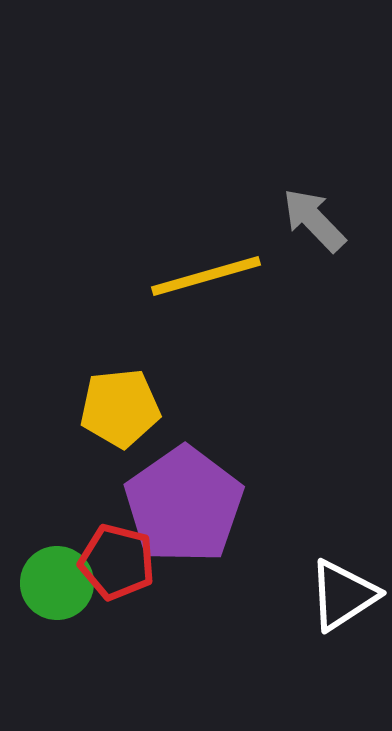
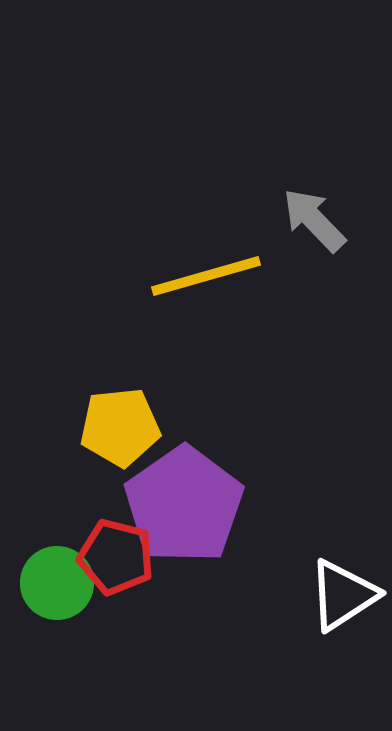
yellow pentagon: moved 19 px down
red pentagon: moved 1 px left, 5 px up
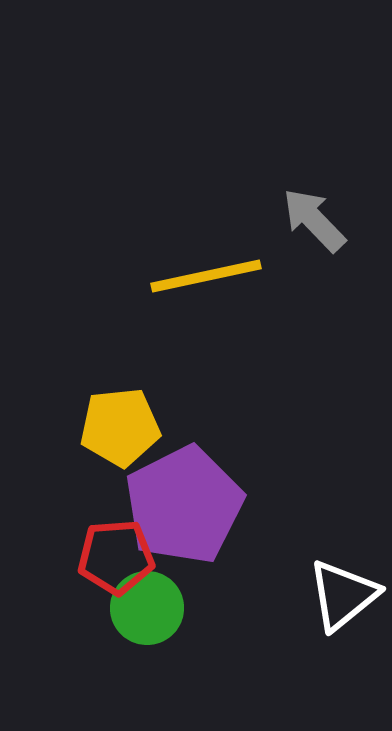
yellow line: rotated 4 degrees clockwise
purple pentagon: rotated 8 degrees clockwise
red pentagon: rotated 18 degrees counterclockwise
green circle: moved 90 px right, 25 px down
white triangle: rotated 6 degrees counterclockwise
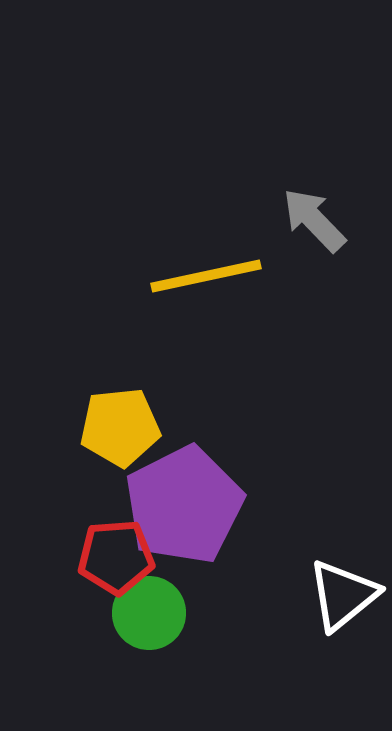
green circle: moved 2 px right, 5 px down
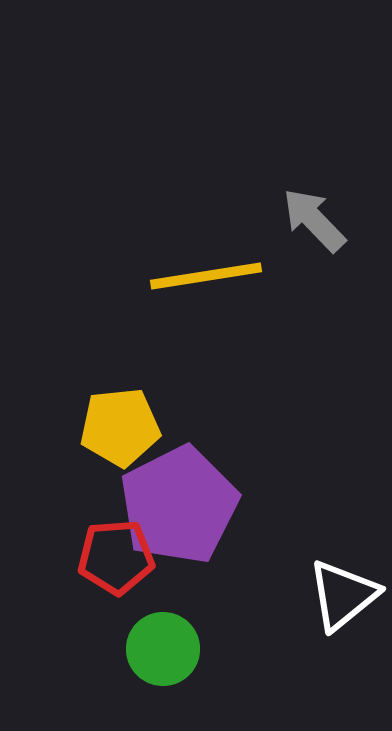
yellow line: rotated 3 degrees clockwise
purple pentagon: moved 5 px left
green circle: moved 14 px right, 36 px down
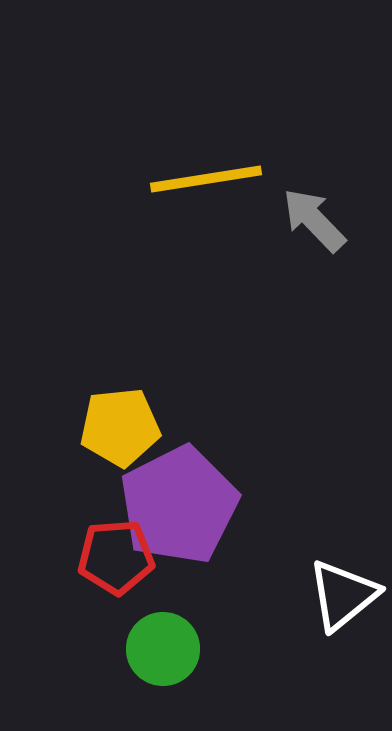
yellow line: moved 97 px up
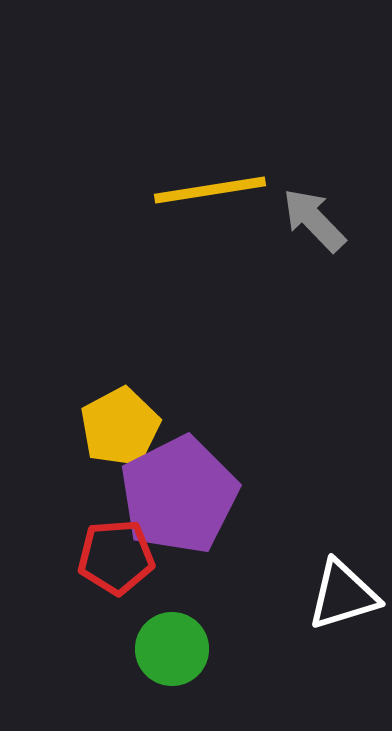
yellow line: moved 4 px right, 11 px down
yellow pentagon: rotated 22 degrees counterclockwise
purple pentagon: moved 10 px up
white triangle: rotated 22 degrees clockwise
green circle: moved 9 px right
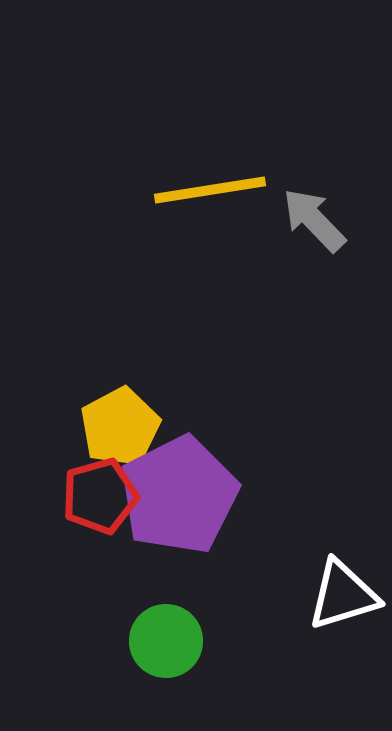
red pentagon: moved 16 px left, 61 px up; rotated 12 degrees counterclockwise
green circle: moved 6 px left, 8 px up
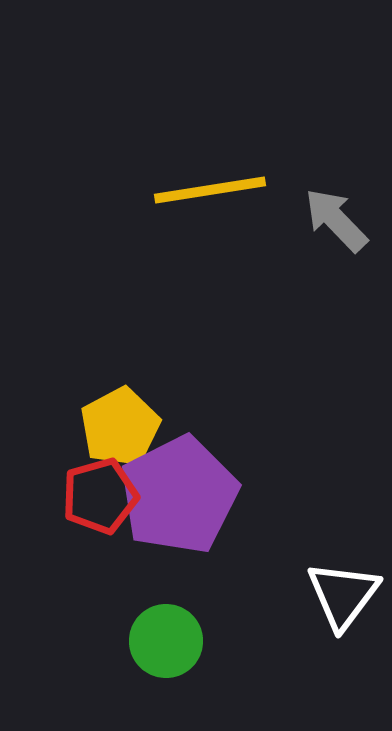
gray arrow: moved 22 px right
white triangle: rotated 36 degrees counterclockwise
